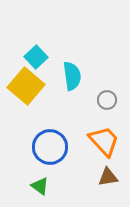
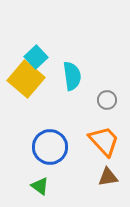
yellow square: moved 7 px up
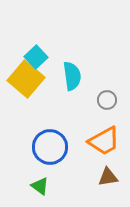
orange trapezoid: rotated 104 degrees clockwise
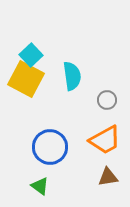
cyan square: moved 5 px left, 2 px up
yellow square: rotated 12 degrees counterclockwise
orange trapezoid: moved 1 px right, 1 px up
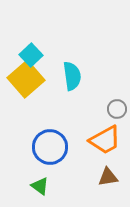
yellow square: rotated 21 degrees clockwise
gray circle: moved 10 px right, 9 px down
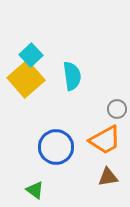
blue circle: moved 6 px right
green triangle: moved 5 px left, 4 px down
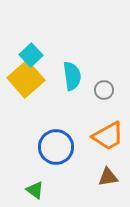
gray circle: moved 13 px left, 19 px up
orange trapezoid: moved 3 px right, 4 px up
